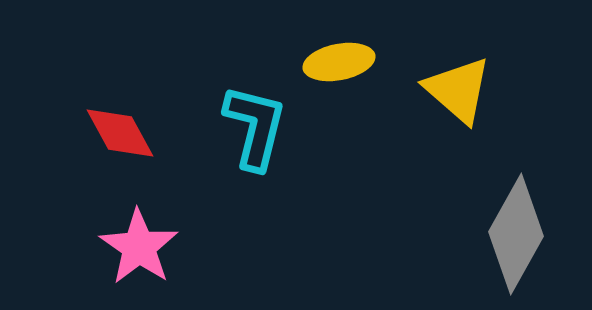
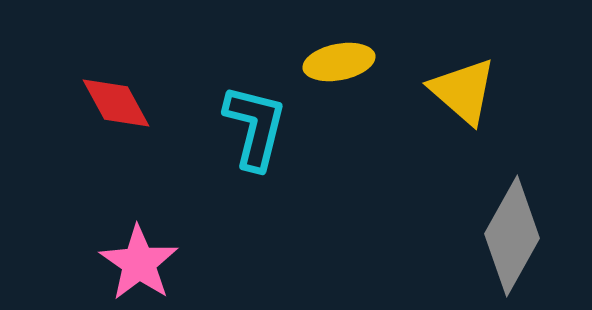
yellow triangle: moved 5 px right, 1 px down
red diamond: moved 4 px left, 30 px up
gray diamond: moved 4 px left, 2 px down
pink star: moved 16 px down
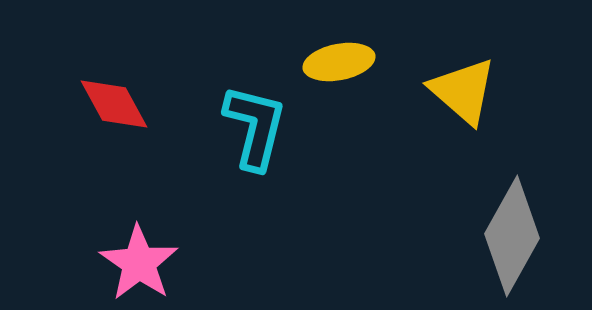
red diamond: moved 2 px left, 1 px down
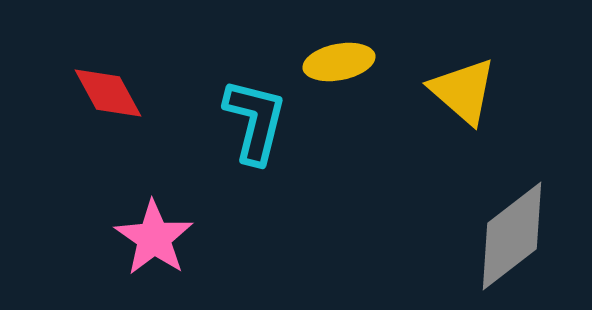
red diamond: moved 6 px left, 11 px up
cyan L-shape: moved 6 px up
gray diamond: rotated 23 degrees clockwise
pink star: moved 15 px right, 25 px up
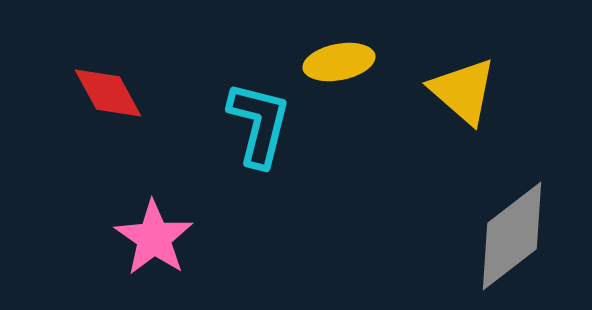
cyan L-shape: moved 4 px right, 3 px down
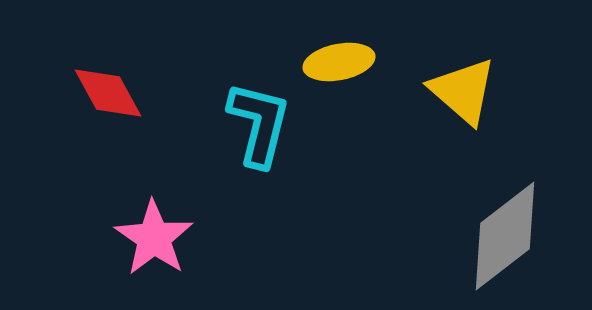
gray diamond: moved 7 px left
